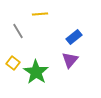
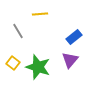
green star: moved 2 px right, 5 px up; rotated 15 degrees counterclockwise
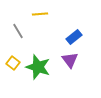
purple triangle: rotated 18 degrees counterclockwise
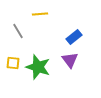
yellow square: rotated 32 degrees counterclockwise
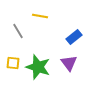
yellow line: moved 2 px down; rotated 14 degrees clockwise
purple triangle: moved 1 px left, 3 px down
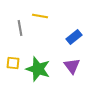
gray line: moved 2 px right, 3 px up; rotated 21 degrees clockwise
purple triangle: moved 3 px right, 3 px down
green star: moved 2 px down
